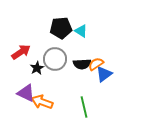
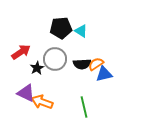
blue triangle: rotated 24 degrees clockwise
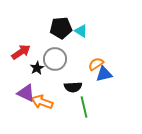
black semicircle: moved 9 px left, 23 px down
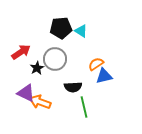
blue triangle: moved 2 px down
orange arrow: moved 2 px left
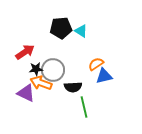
red arrow: moved 4 px right
gray circle: moved 2 px left, 11 px down
black star: moved 1 px left, 1 px down; rotated 24 degrees clockwise
orange arrow: moved 1 px right, 19 px up
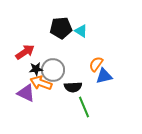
orange semicircle: rotated 21 degrees counterclockwise
green line: rotated 10 degrees counterclockwise
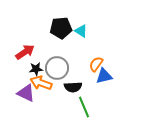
gray circle: moved 4 px right, 2 px up
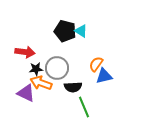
black pentagon: moved 4 px right, 3 px down; rotated 20 degrees clockwise
red arrow: rotated 42 degrees clockwise
